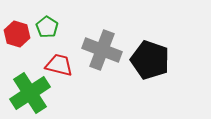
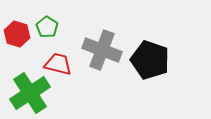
red trapezoid: moved 1 px left, 1 px up
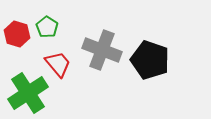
red trapezoid: rotated 36 degrees clockwise
green cross: moved 2 px left
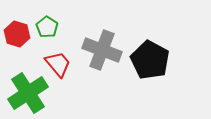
black pentagon: rotated 9 degrees clockwise
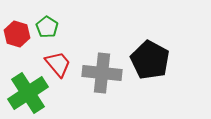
gray cross: moved 23 px down; rotated 15 degrees counterclockwise
